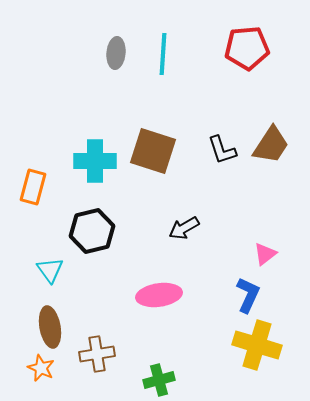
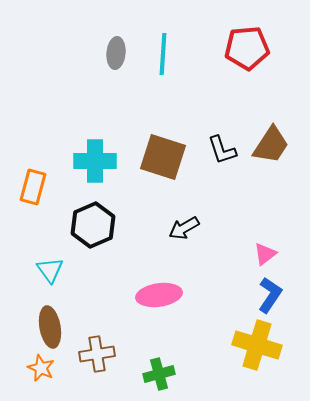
brown square: moved 10 px right, 6 px down
black hexagon: moved 1 px right, 6 px up; rotated 9 degrees counterclockwise
blue L-shape: moved 22 px right; rotated 9 degrees clockwise
green cross: moved 6 px up
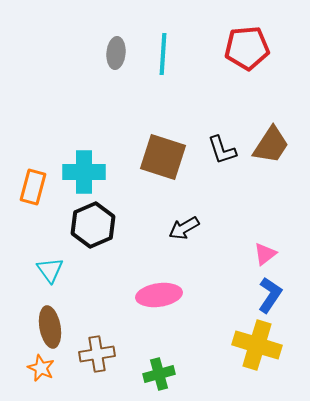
cyan cross: moved 11 px left, 11 px down
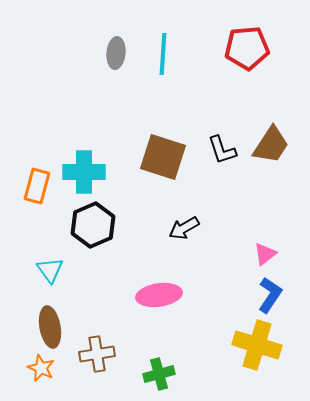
orange rectangle: moved 4 px right, 1 px up
